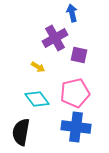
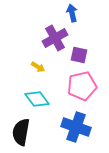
pink pentagon: moved 7 px right, 7 px up
blue cross: rotated 12 degrees clockwise
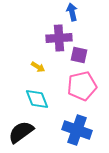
blue arrow: moved 1 px up
purple cross: moved 4 px right; rotated 25 degrees clockwise
cyan diamond: rotated 15 degrees clockwise
blue cross: moved 1 px right, 3 px down
black semicircle: rotated 44 degrees clockwise
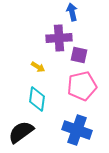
cyan diamond: rotated 30 degrees clockwise
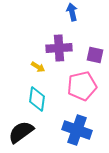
purple cross: moved 10 px down
purple square: moved 16 px right
